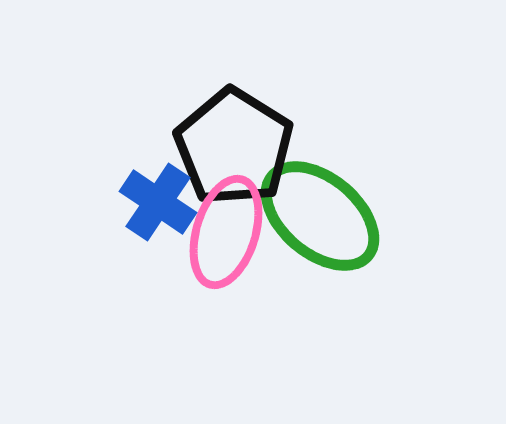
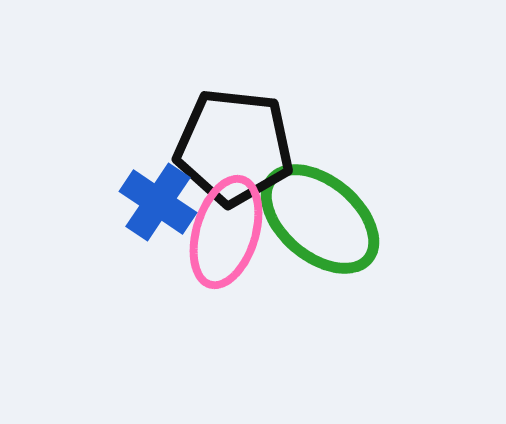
black pentagon: rotated 26 degrees counterclockwise
green ellipse: moved 3 px down
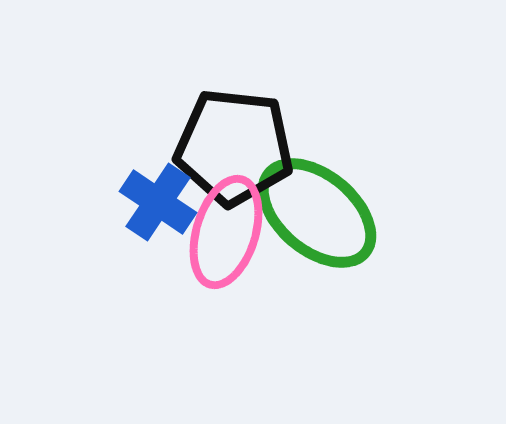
green ellipse: moved 3 px left, 6 px up
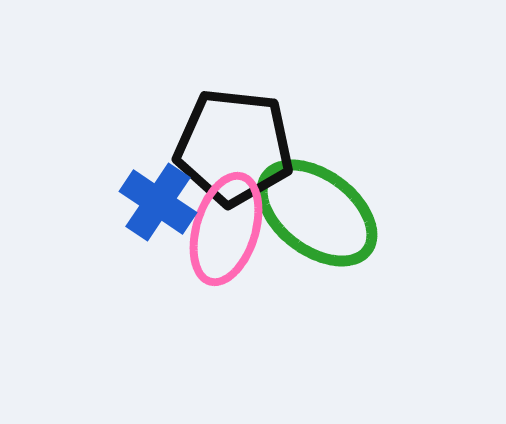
green ellipse: rotated 3 degrees counterclockwise
pink ellipse: moved 3 px up
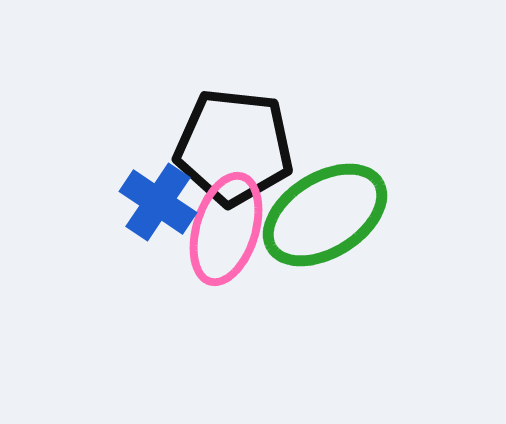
green ellipse: moved 8 px right, 2 px down; rotated 69 degrees counterclockwise
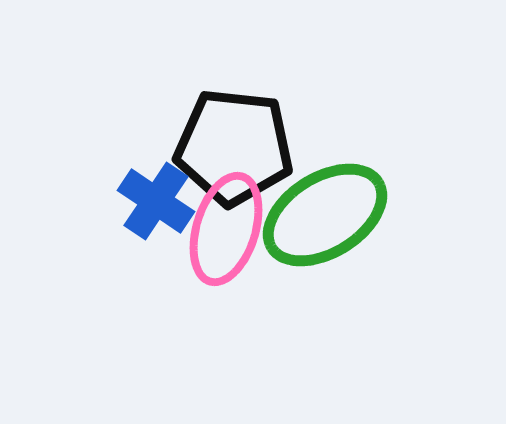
blue cross: moved 2 px left, 1 px up
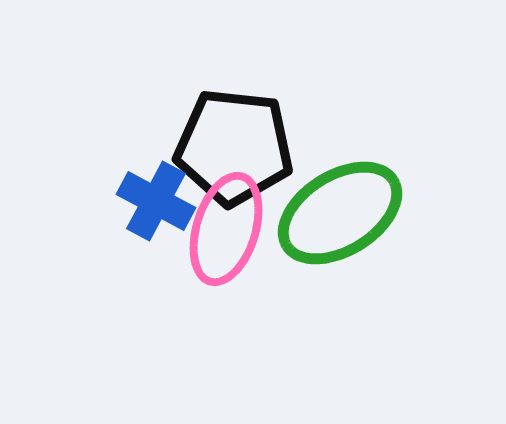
blue cross: rotated 6 degrees counterclockwise
green ellipse: moved 15 px right, 2 px up
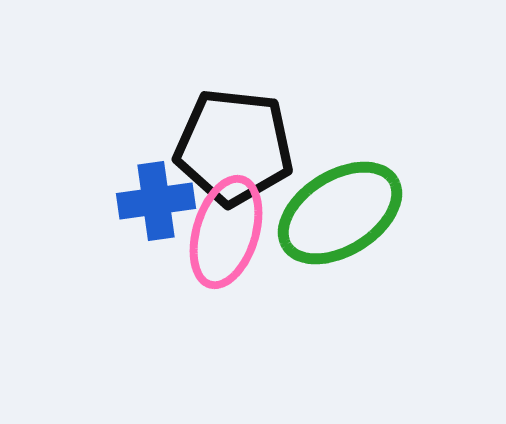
blue cross: rotated 36 degrees counterclockwise
pink ellipse: moved 3 px down
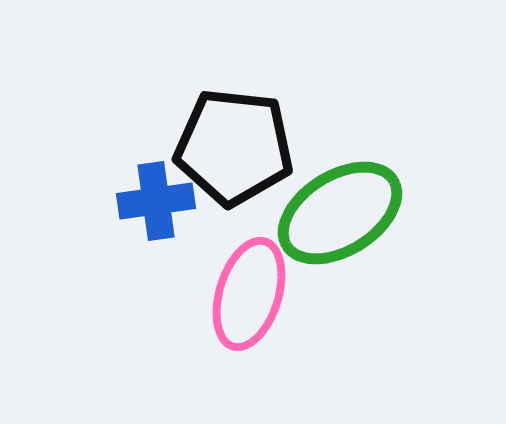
pink ellipse: moved 23 px right, 62 px down
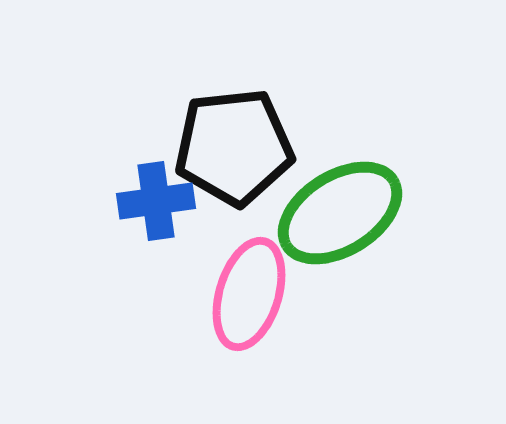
black pentagon: rotated 12 degrees counterclockwise
